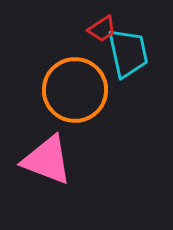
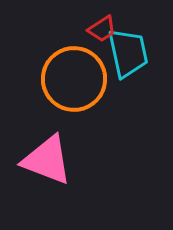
orange circle: moved 1 px left, 11 px up
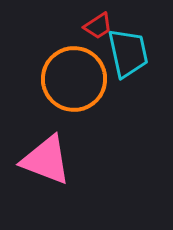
red trapezoid: moved 4 px left, 3 px up
pink triangle: moved 1 px left
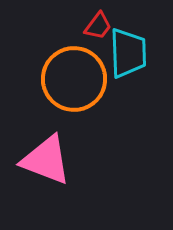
red trapezoid: rotated 20 degrees counterclockwise
cyan trapezoid: rotated 10 degrees clockwise
